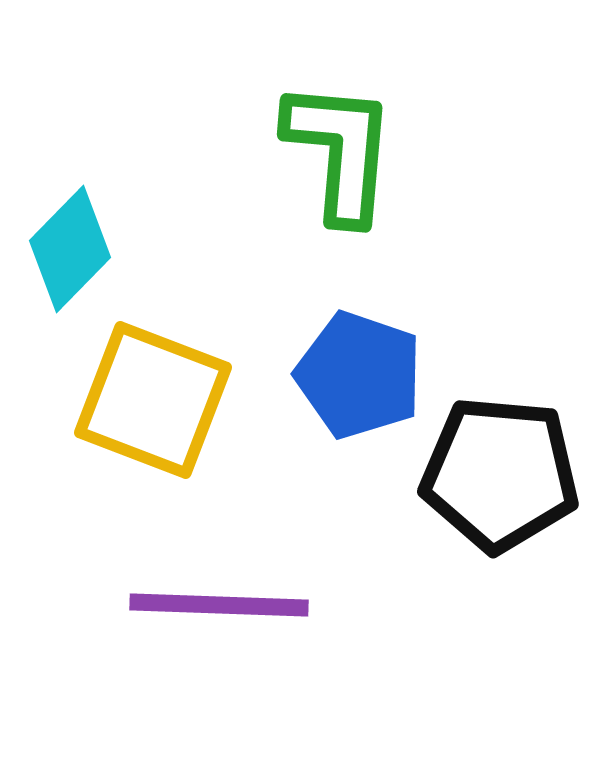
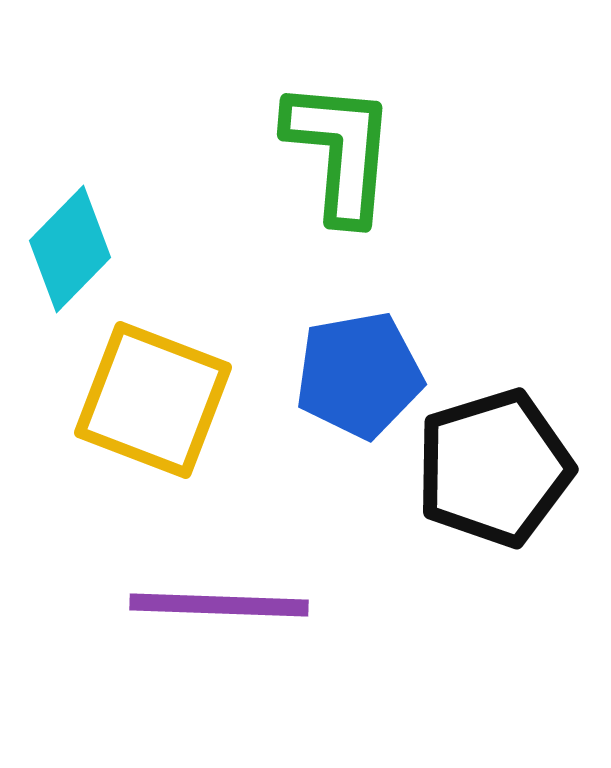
blue pentagon: rotated 29 degrees counterclockwise
black pentagon: moved 6 px left, 6 px up; rotated 22 degrees counterclockwise
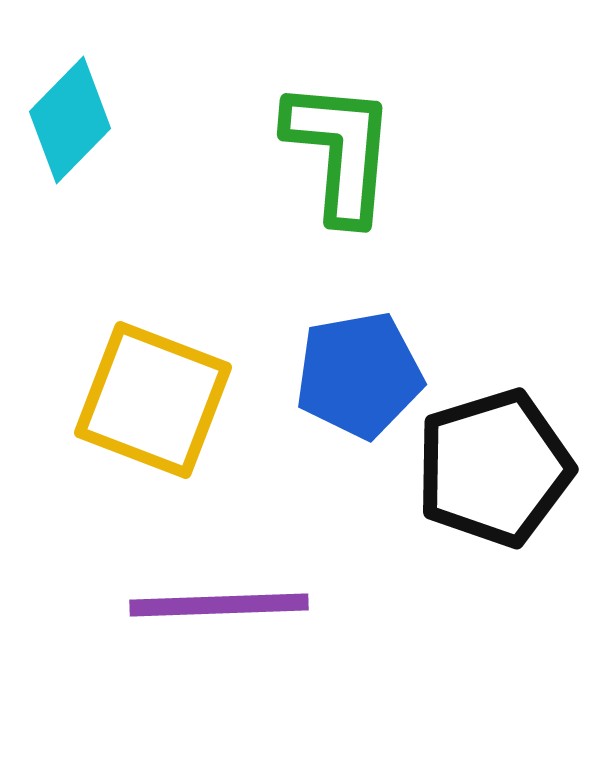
cyan diamond: moved 129 px up
purple line: rotated 4 degrees counterclockwise
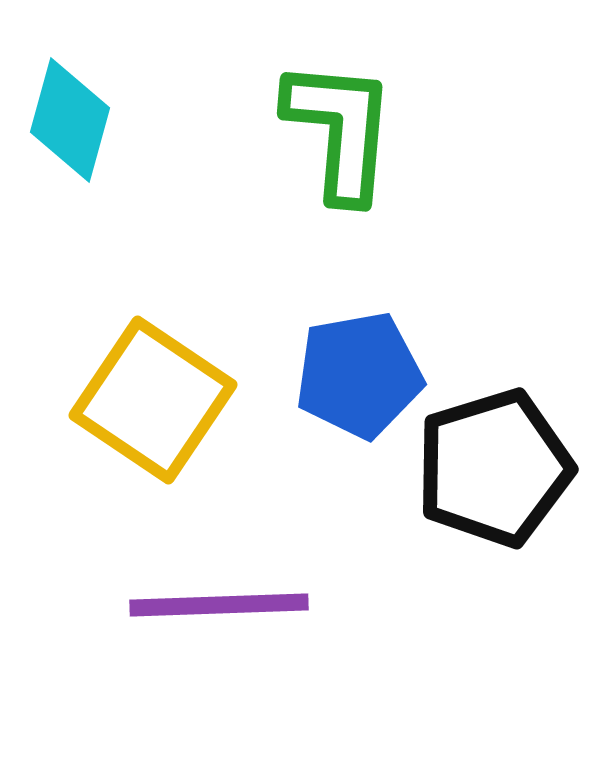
cyan diamond: rotated 29 degrees counterclockwise
green L-shape: moved 21 px up
yellow square: rotated 13 degrees clockwise
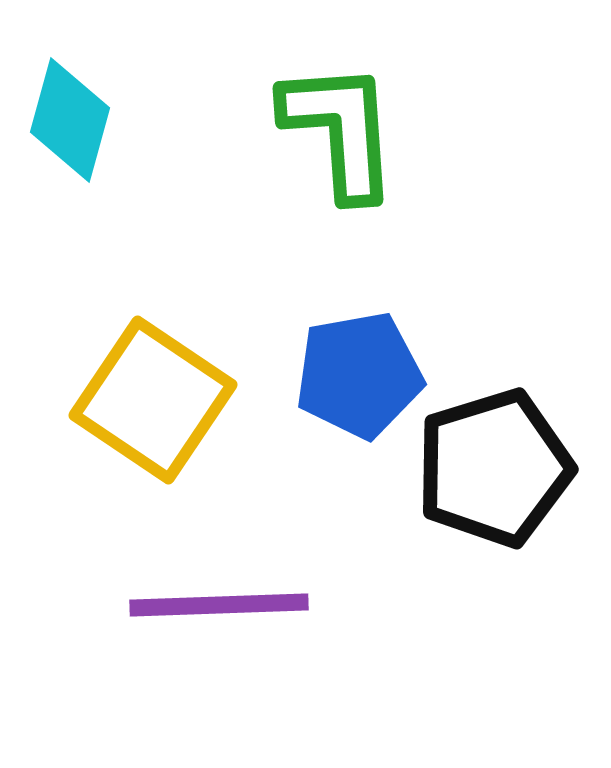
green L-shape: rotated 9 degrees counterclockwise
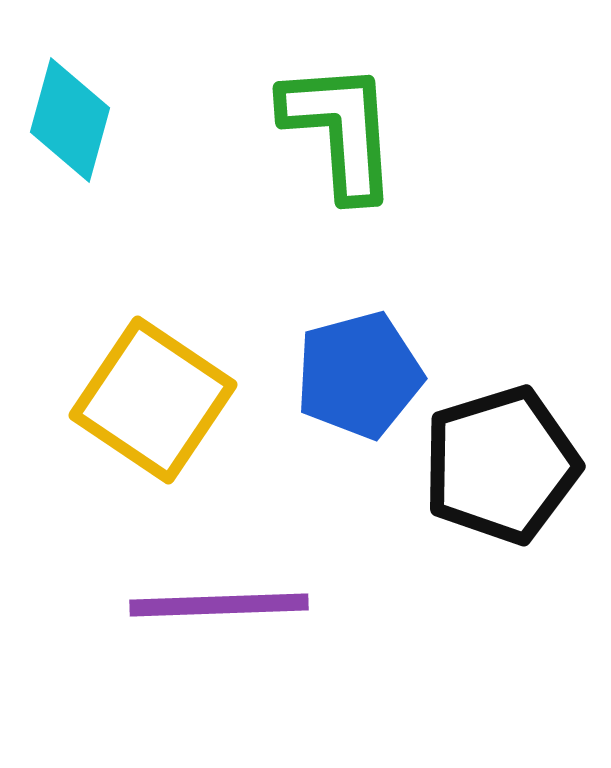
blue pentagon: rotated 5 degrees counterclockwise
black pentagon: moved 7 px right, 3 px up
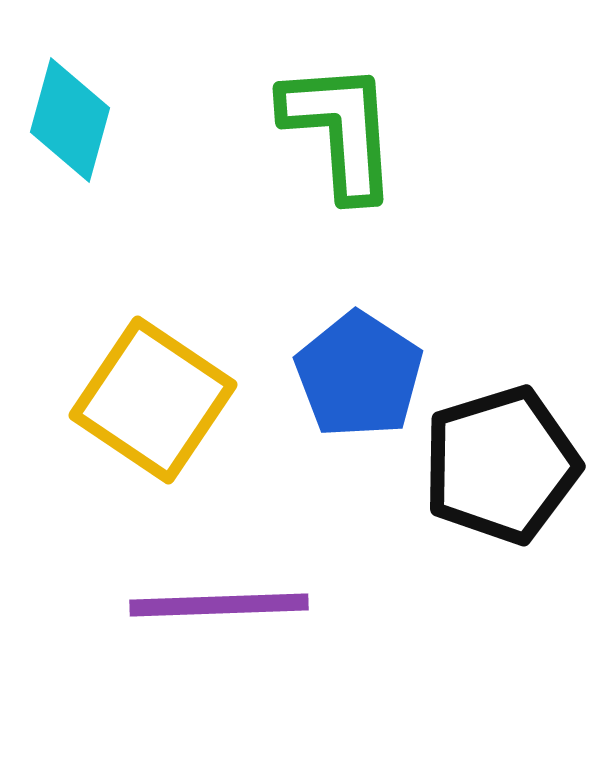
blue pentagon: rotated 24 degrees counterclockwise
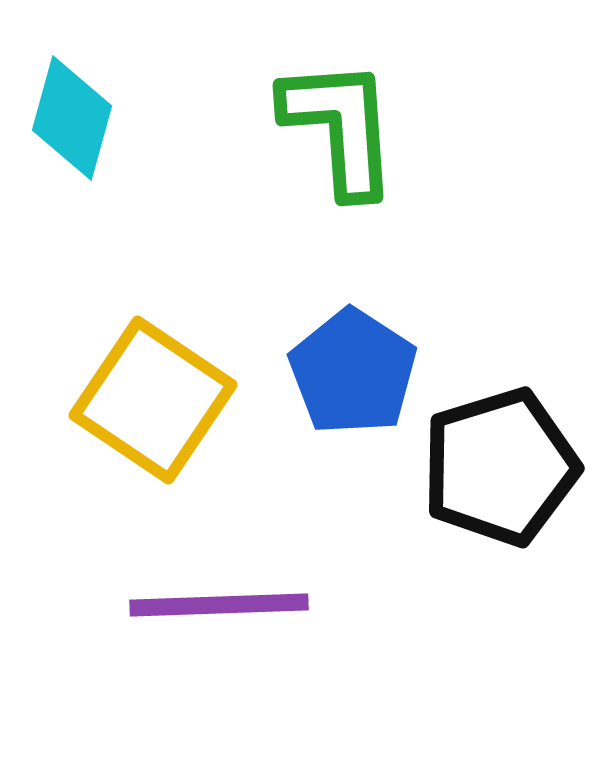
cyan diamond: moved 2 px right, 2 px up
green L-shape: moved 3 px up
blue pentagon: moved 6 px left, 3 px up
black pentagon: moved 1 px left, 2 px down
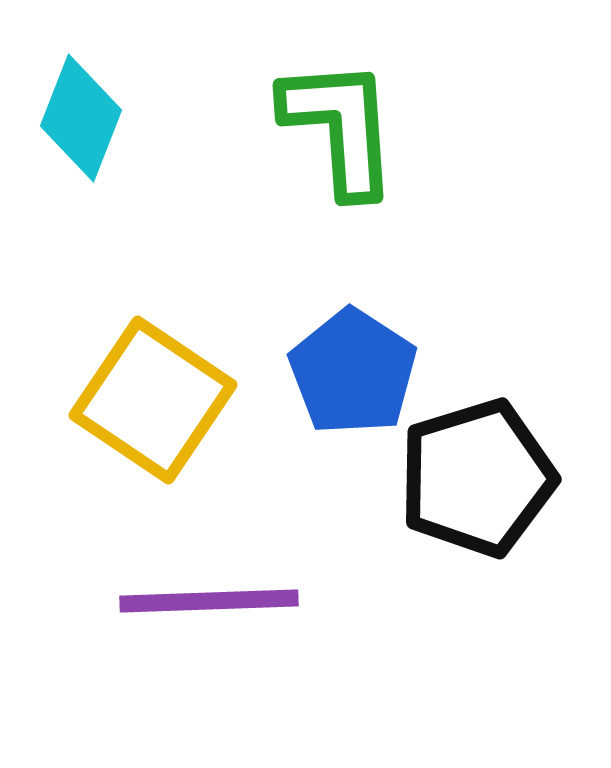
cyan diamond: moved 9 px right; rotated 6 degrees clockwise
black pentagon: moved 23 px left, 11 px down
purple line: moved 10 px left, 4 px up
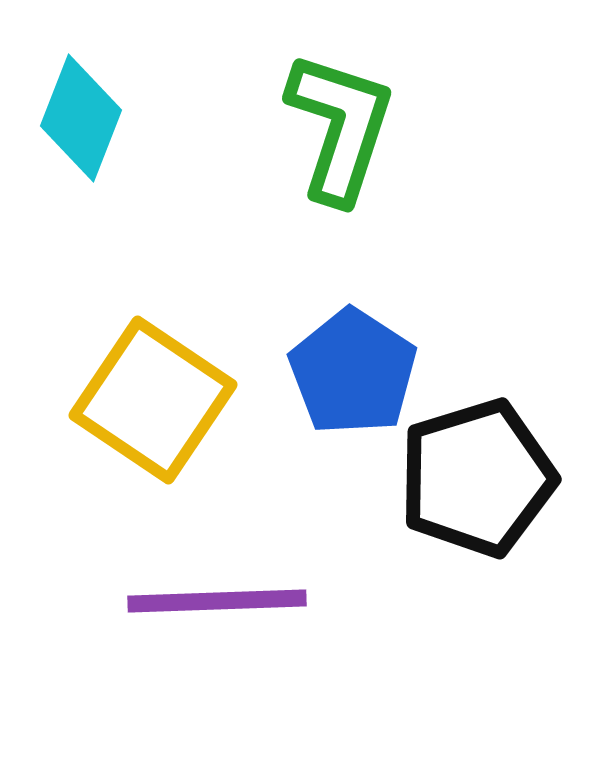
green L-shape: rotated 22 degrees clockwise
purple line: moved 8 px right
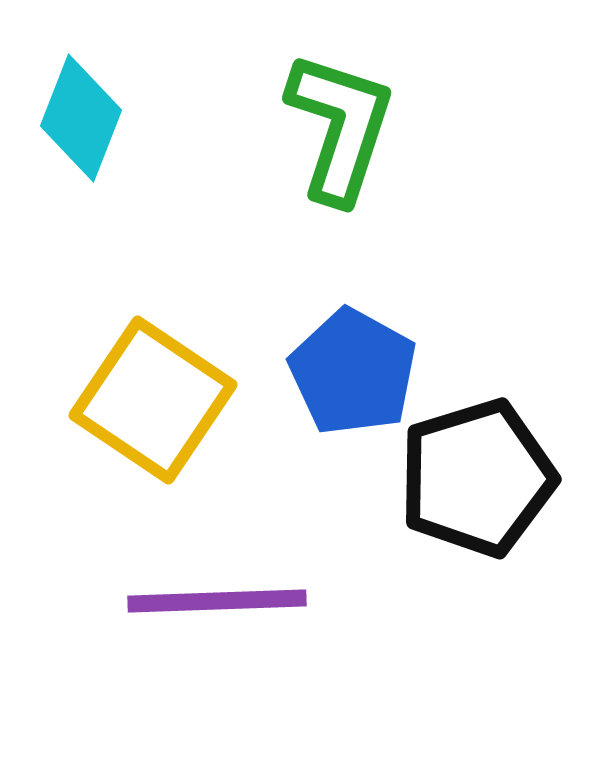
blue pentagon: rotated 4 degrees counterclockwise
